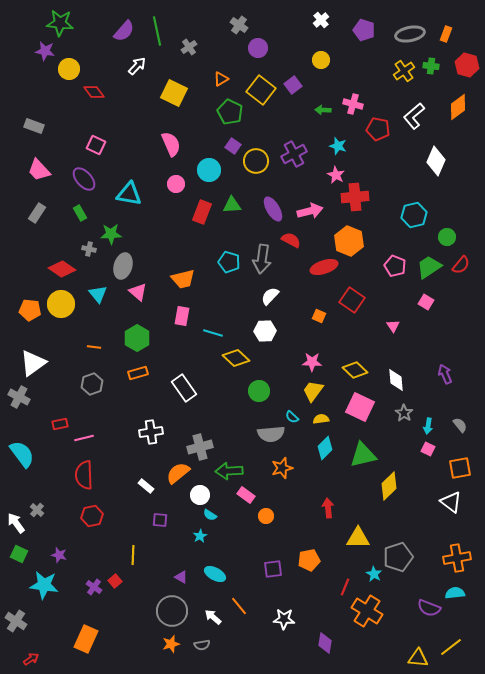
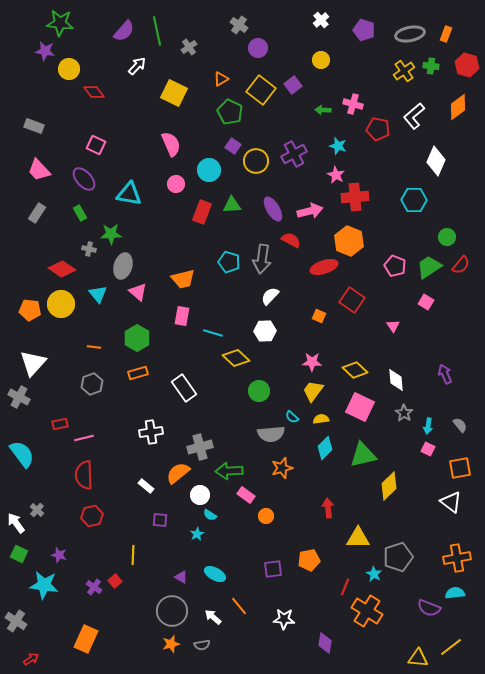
cyan hexagon at (414, 215): moved 15 px up; rotated 15 degrees clockwise
white triangle at (33, 363): rotated 12 degrees counterclockwise
cyan star at (200, 536): moved 3 px left, 2 px up
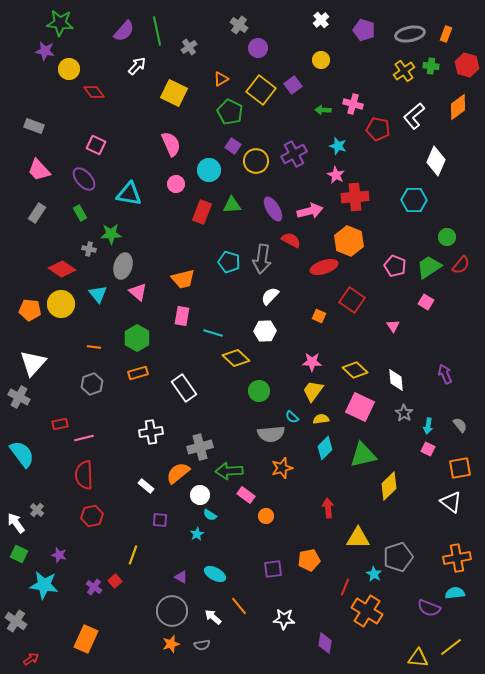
yellow line at (133, 555): rotated 18 degrees clockwise
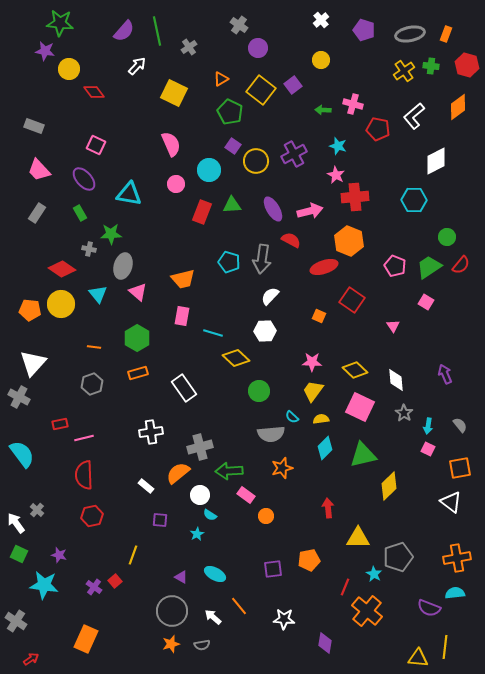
white diamond at (436, 161): rotated 40 degrees clockwise
orange cross at (367, 611): rotated 8 degrees clockwise
yellow line at (451, 647): moved 6 px left; rotated 45 degrees counterclockwise
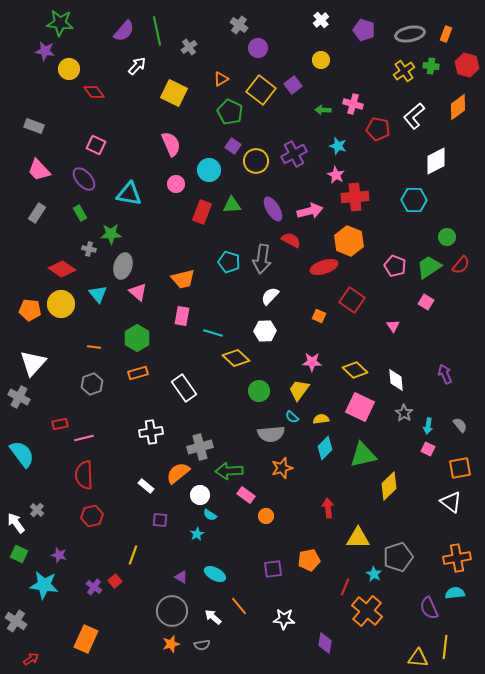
yellow trapezoid at (313, 391): moved 14 px left, 1 px up
purple semicircle at (429, 608): rotated 45 degrees clockwise
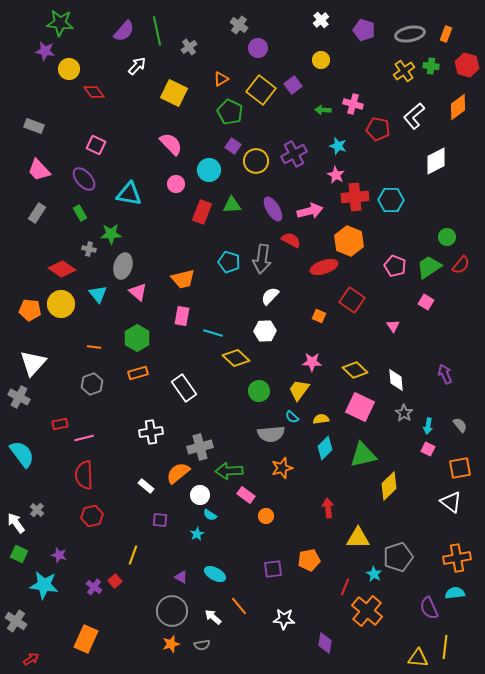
pink semicircle at (171, 144): rotated 20 degrees counterclockwise
cyan hexagon at (414, 200): moved 23 px left
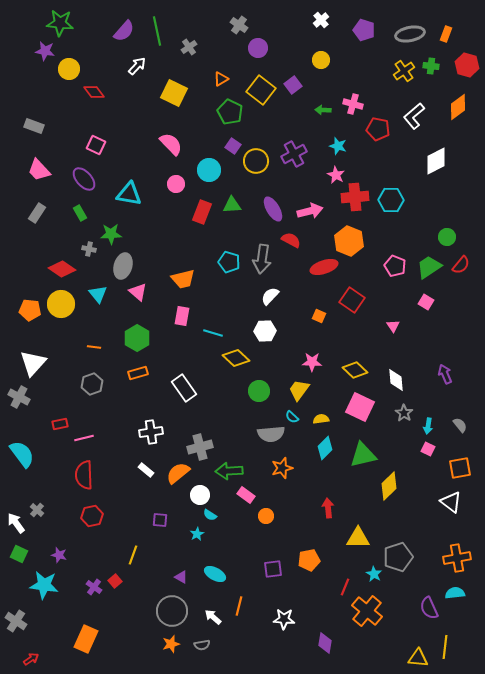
white rectangle at (146, 486): moved 16 px up
orange line at (239, 606): rotated 54 degrees clockwise
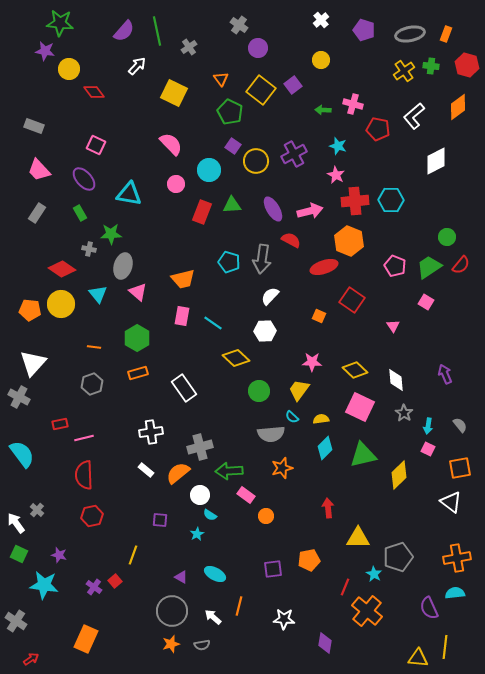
orange triangle at (221, 79): rotated 35 degrees counterclockwise
red cross at (355, 197): moved 4 px down
cyan line at (213, 333): moved 10 px up; rotated 18 degrees clockwise
yellow diamond at (389, 486): moved 10 px right, 11 px up
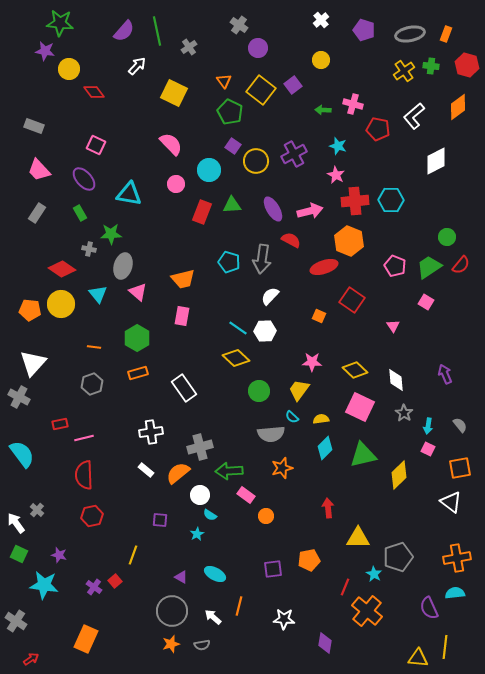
orange triangle at (221, 79): moved 3 px right, 2 px down
cyan line at (213, 323): moved 25 px right, 5 px down
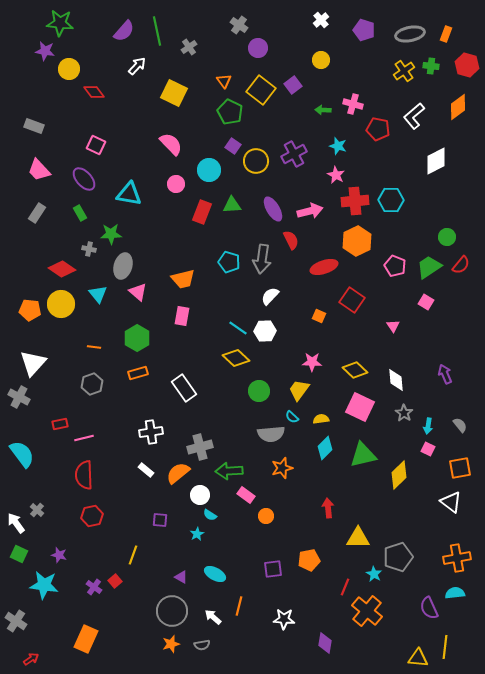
red semicircle at (291, 240): rotated 36 degrees clockwise
orange hexagon at (349, 241): moved 8 px right; rotated 12 degrees clockwise
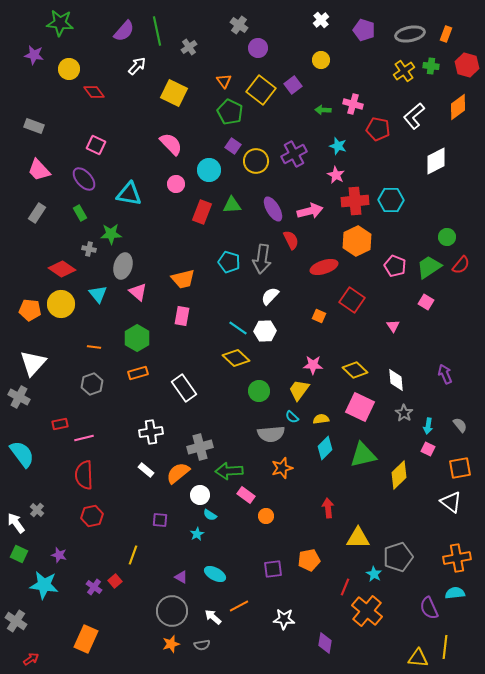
purple star at (45, 51): moved 11 px left, 4 px down
pink star at (312, 362): moved 1 px right, 3 px down
orange line at (239, 606): rotated 48 degrees clockwise
